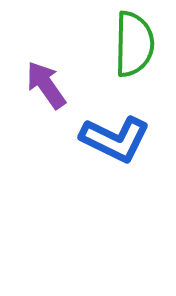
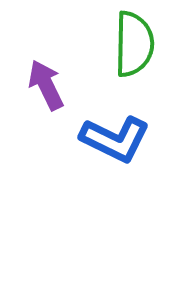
purple arrow: rotated 9 degrees clockwise
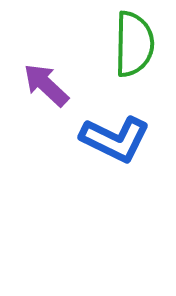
purple arrow: rotated 21 degrees counterclockwise
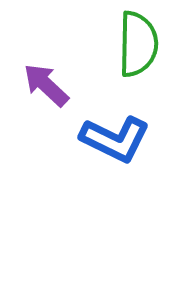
green semicircle: moved 4 px right
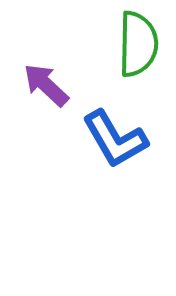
blue L-shape: rotated 34 degrees clockwise
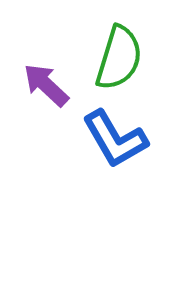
green semicircle: moved 19 px left, 14 px down; rotated 16 degrees clockwise
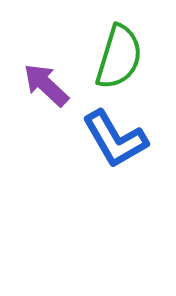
green semicircle: moved 1 px up
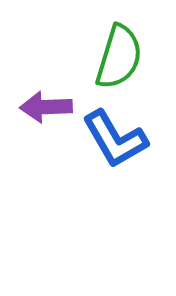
purple arrow: moved 22 px down; rotated 45 degrees counterclockwise
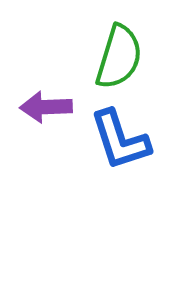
blue L-shape: moved 5 px right, 1 px down; rotated 12 degrees clockwise
